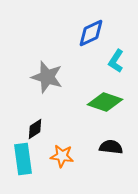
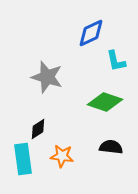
cyan L-shape: rotated 45 degrees counterclockwise
black diamond: moved 3 px right
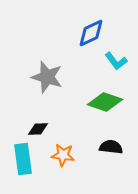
cyan L-shape: rotated 25 degrees counterclockwise
black diamond: rotated 30 degrees clockwise
orange star: moved 1 px right, 1 px up
